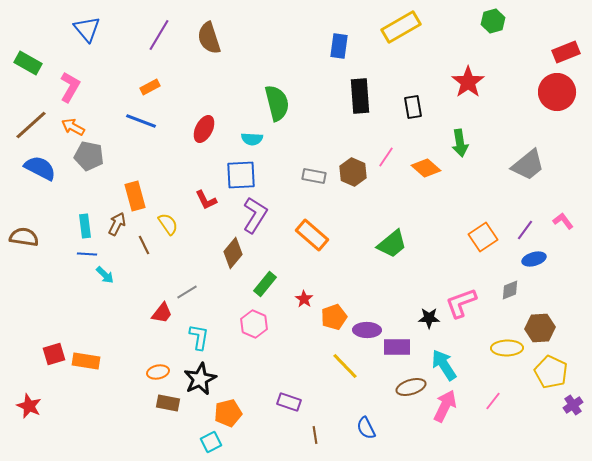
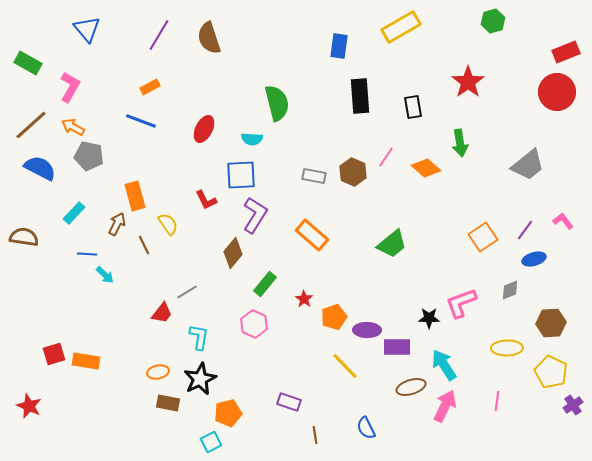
cyan rectangle at (85, 226): moved 11 px left, 13 px up; rotated 50 degrees clockwise
brown hexagon at (540, 328): moved 11 px right, 5 px up
pink line at (493, 401): moved 4 px right; rotated 30 degrees counterclockwise
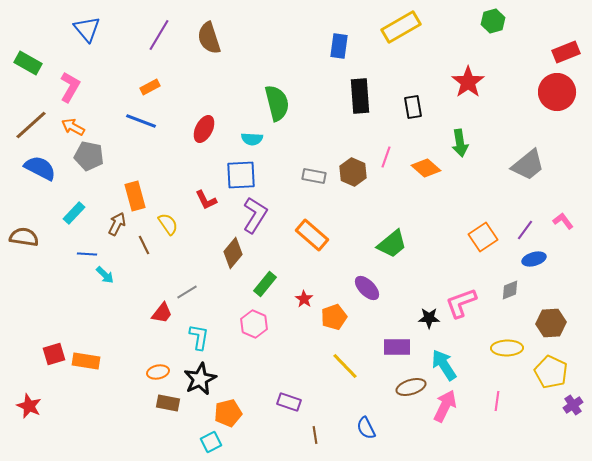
pink line at (386, 157): rotated 15 degrees counterclockwise
purple ellipse at (367, 330): moved 42 px up; rotated 44 degrees clockwise
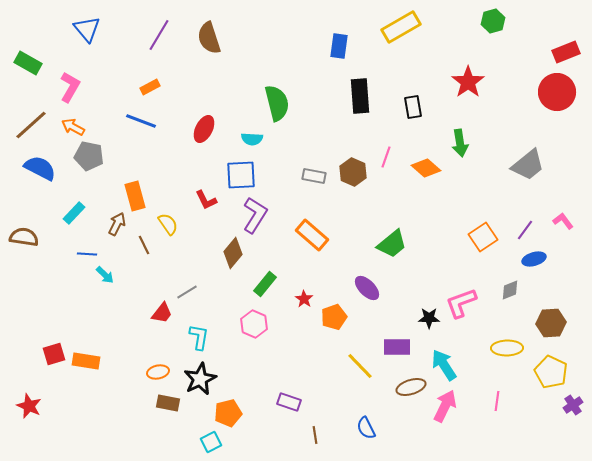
yellow line at (345, 366): moved 15 px right
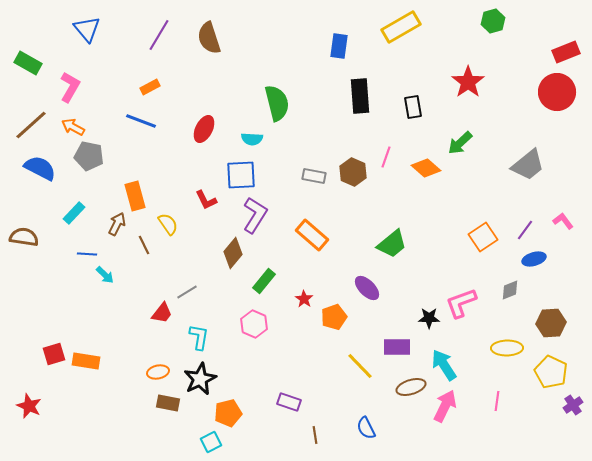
green arrow at (460, 143): rotated 56 degrees clockwise
green rectangle at (265, 284): moved 1 px left, 3 px up
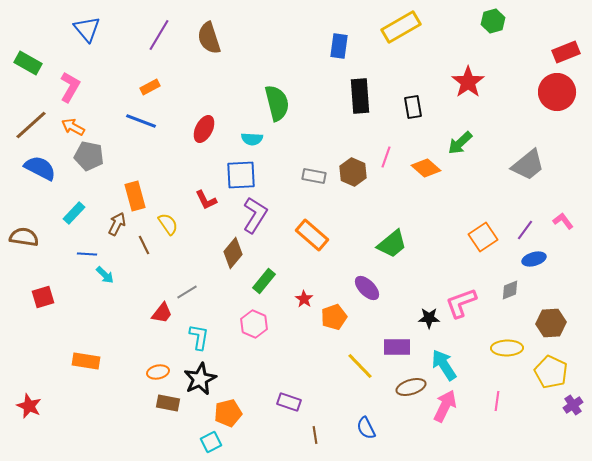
red square at (54, 354): moved 11 px left, 57 px up
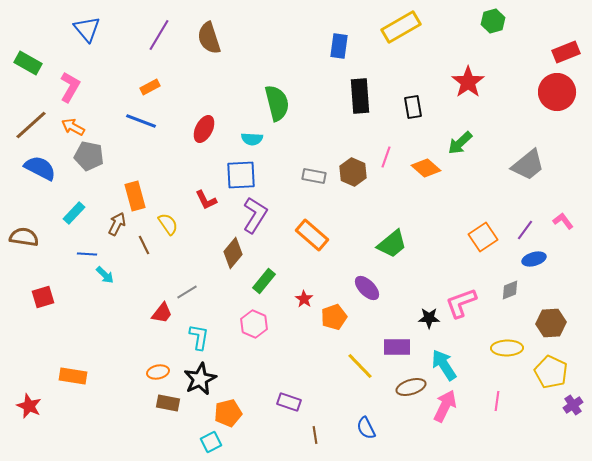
orange rectangle at (86, 361): moved 13 px left, 15 px down
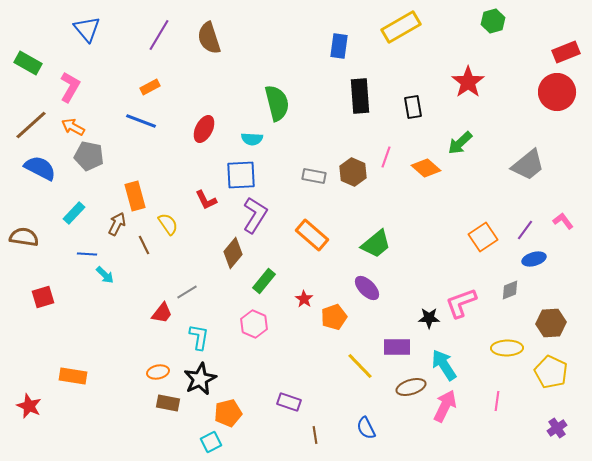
green trapezoid at (392, 244): moved 16 px left
purple cross at (573, 405): moved 16 px left, 23 px down
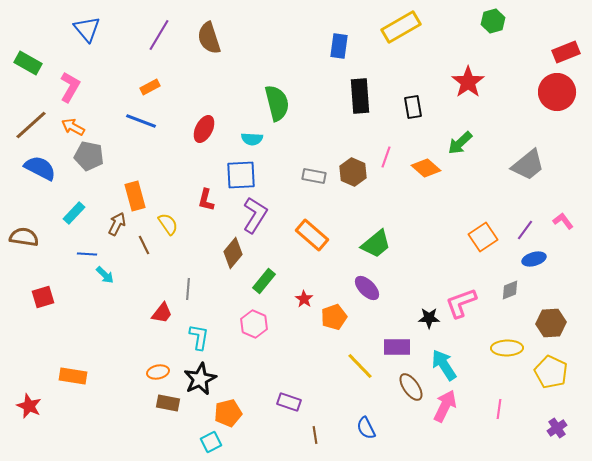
red L-shape at (206, 200): rotated 40 degrees clockwise
gray line at (187, 292): moved 1 px right, 3 px up; rotated 55 degrees counterclockwise
brown ellipse at (411, 387): rotated 72 degrees clockwise
pink line at (497, 401): moved 2 px right, 8 px down
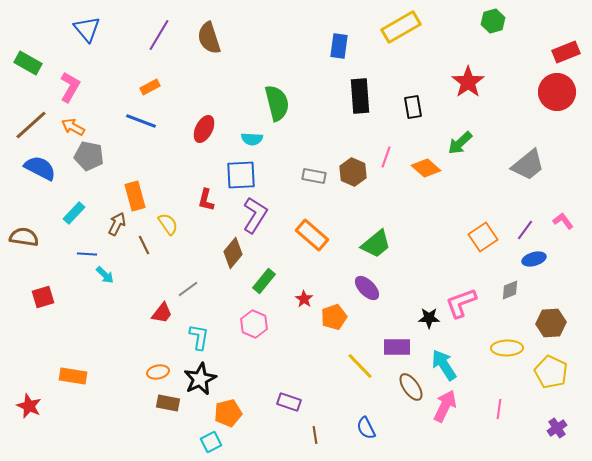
gray line at (188, 289): rotated 50 degrees clockwise
